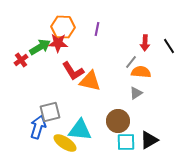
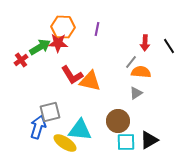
red L-shape: moved 1 px left, 4 px down
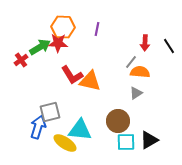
orange semicircle: moved 1 px left
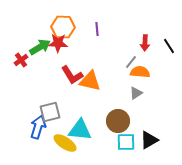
purple line: rotated 16 degrees counterclockwise
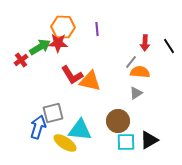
gray square: moved 3 px right, 1 px down
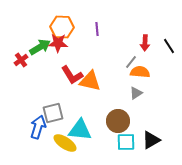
orange hexagon: moved 1 px left
black triangle: moved 2 px right
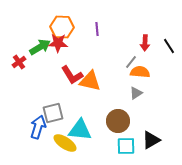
red cross: moved 2 px left, 2 px down
cyan square: moved 4 px down
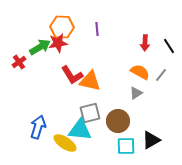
red star: rotated 12 degrees counterclockwise
gray line: moved 30 px right, 13 px down
orange semicircle: rotated 24 degrees clockwise
gray square: moved 37 px right
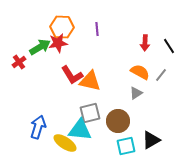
cyan square: rotated 12 degrees counterclockwise
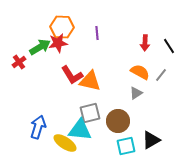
purple line: moved 4 px down
